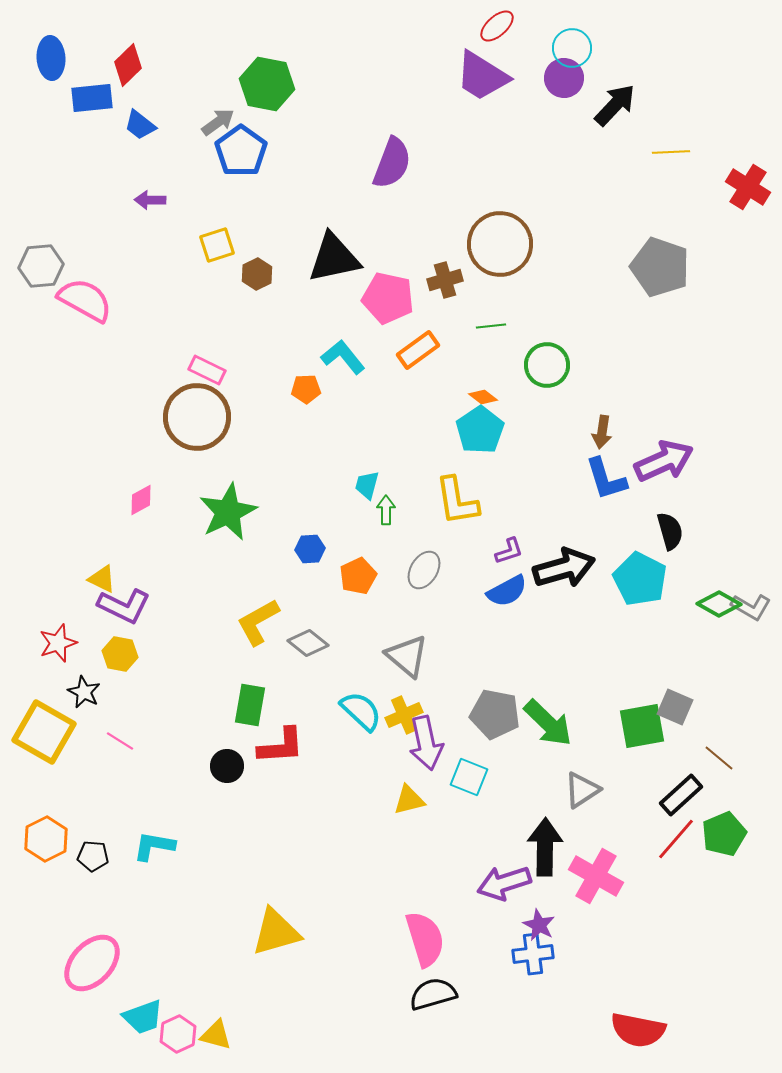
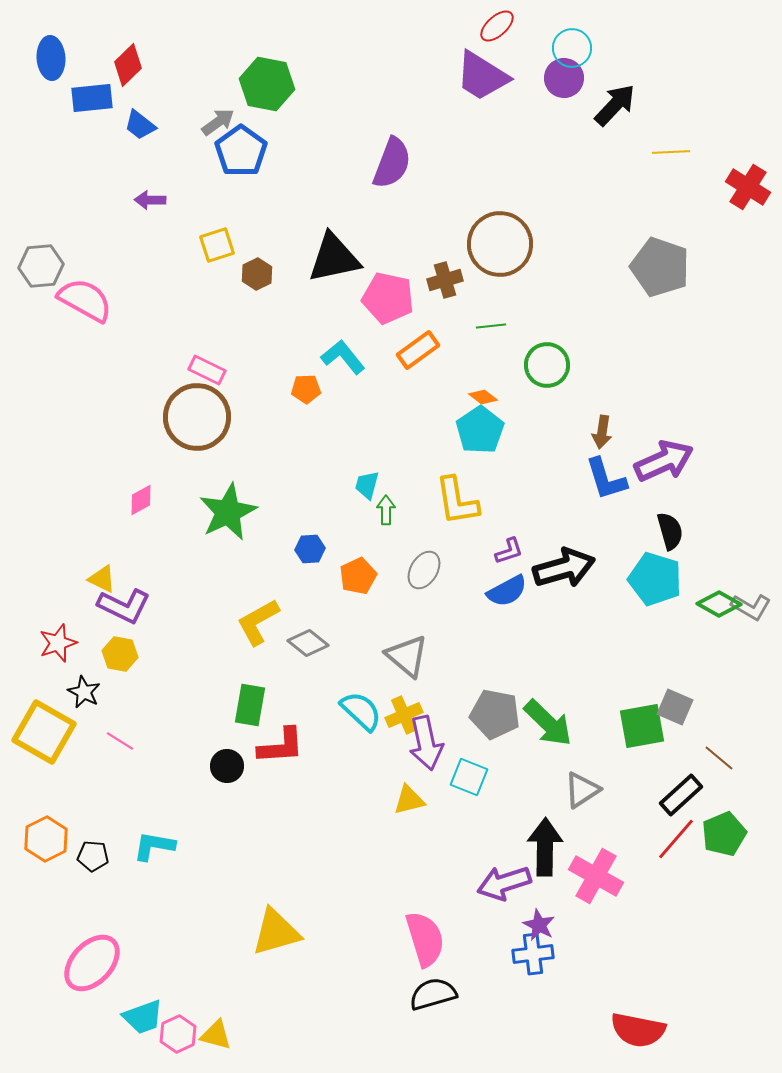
cyan pentagon at (640, 579): moved 15 px right; rotated 10 degrees counterclockwise
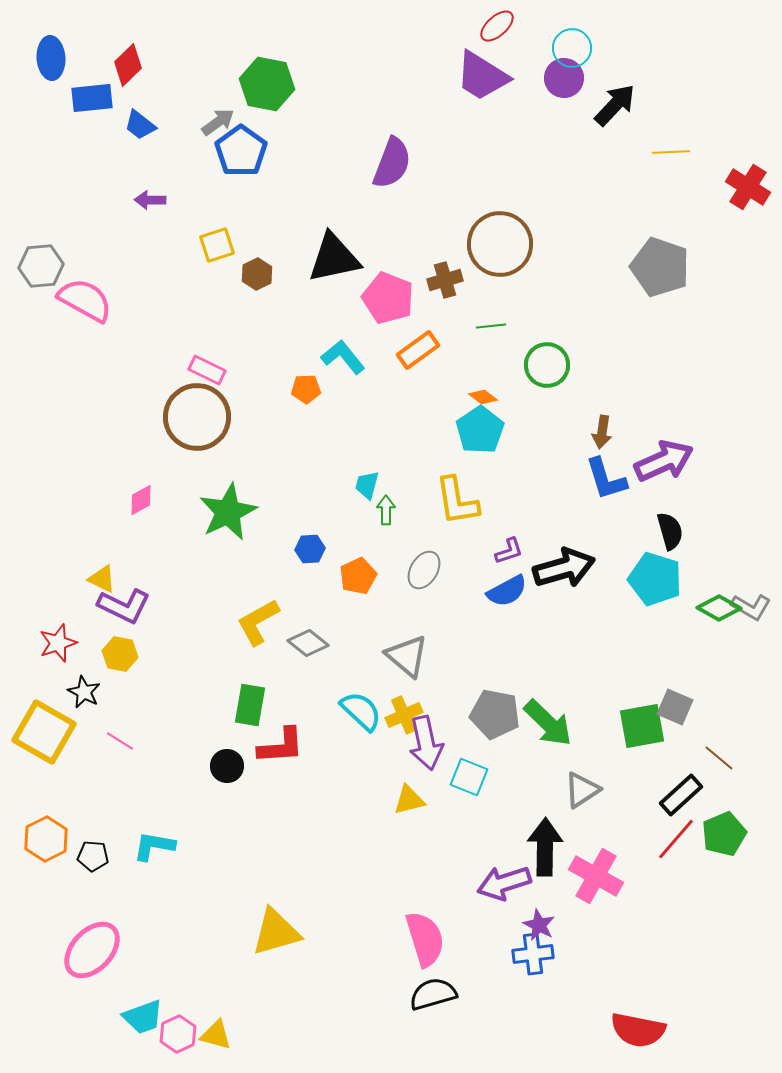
pink pentagon at (388, 298): rotated 9 degrees clockwise
green diamond at (719, 604): moved 4 px down
pink ellipse at (92, 963): moved 13 px up
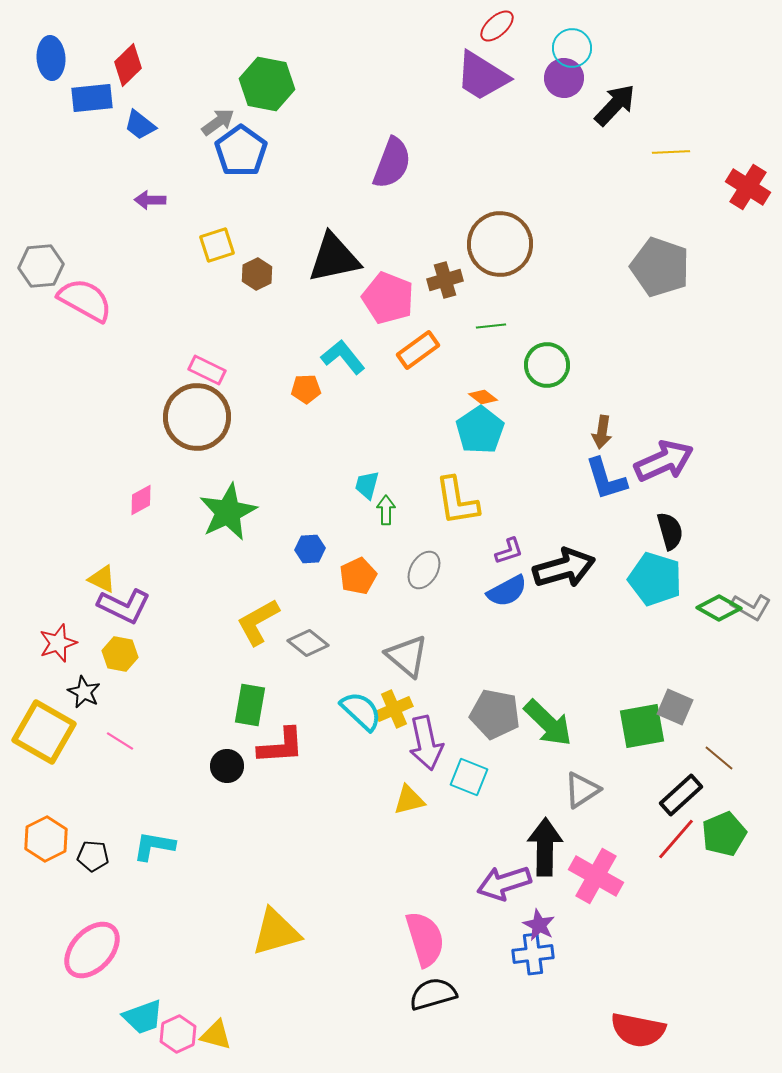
yellow cross at (404, 715): moved 10 px left, 6 px up
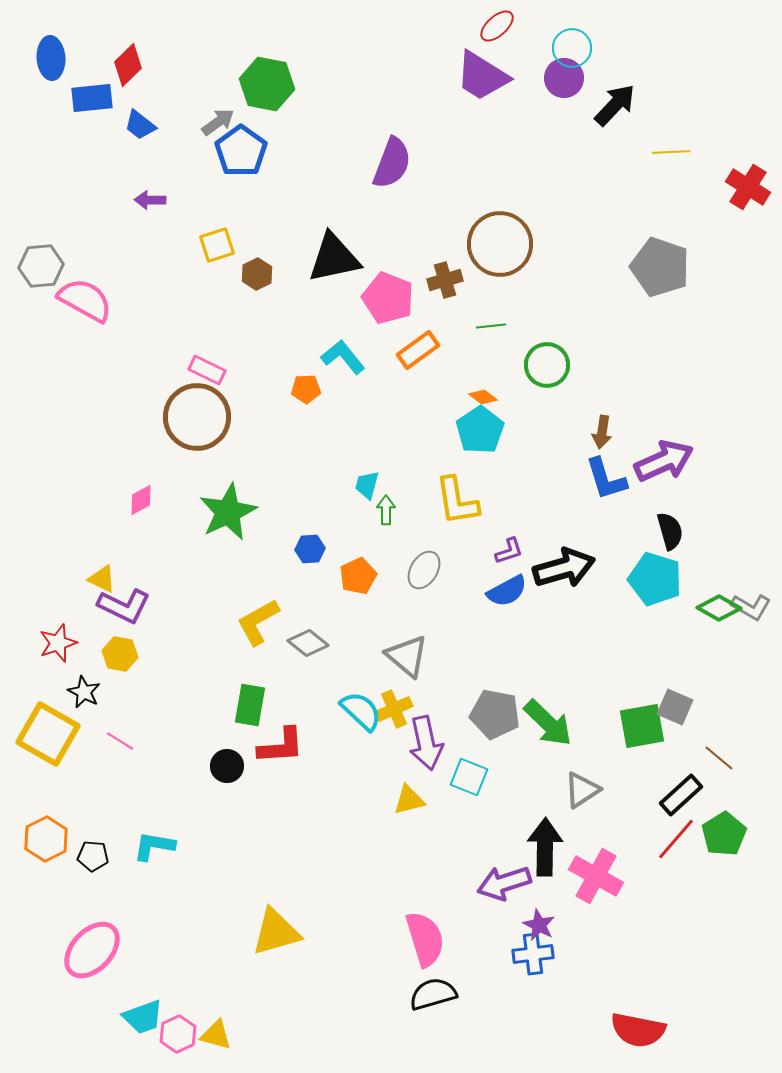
yellow square at (44, 732): moved 4 px right, 2 px down
green pentagon at (724, 834): rotated 9 degrees counterclockwise
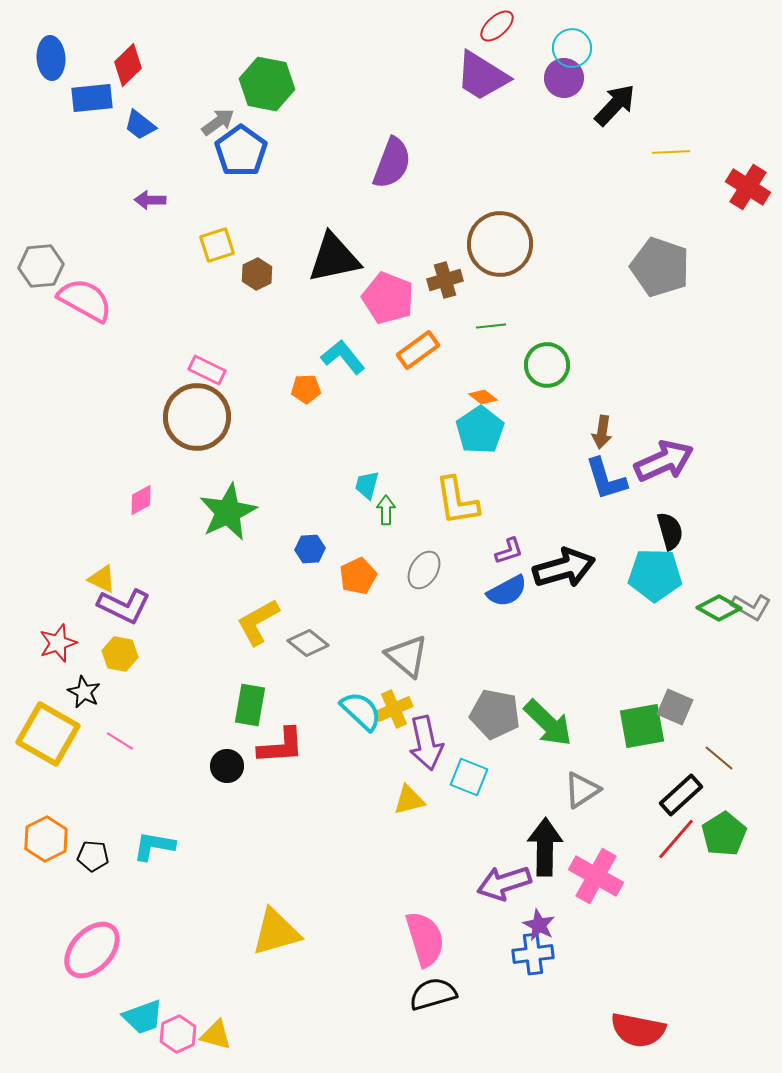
cyan pentagon at (655, 579): moved 4 px up; rotated 16 degrees counterclockwise
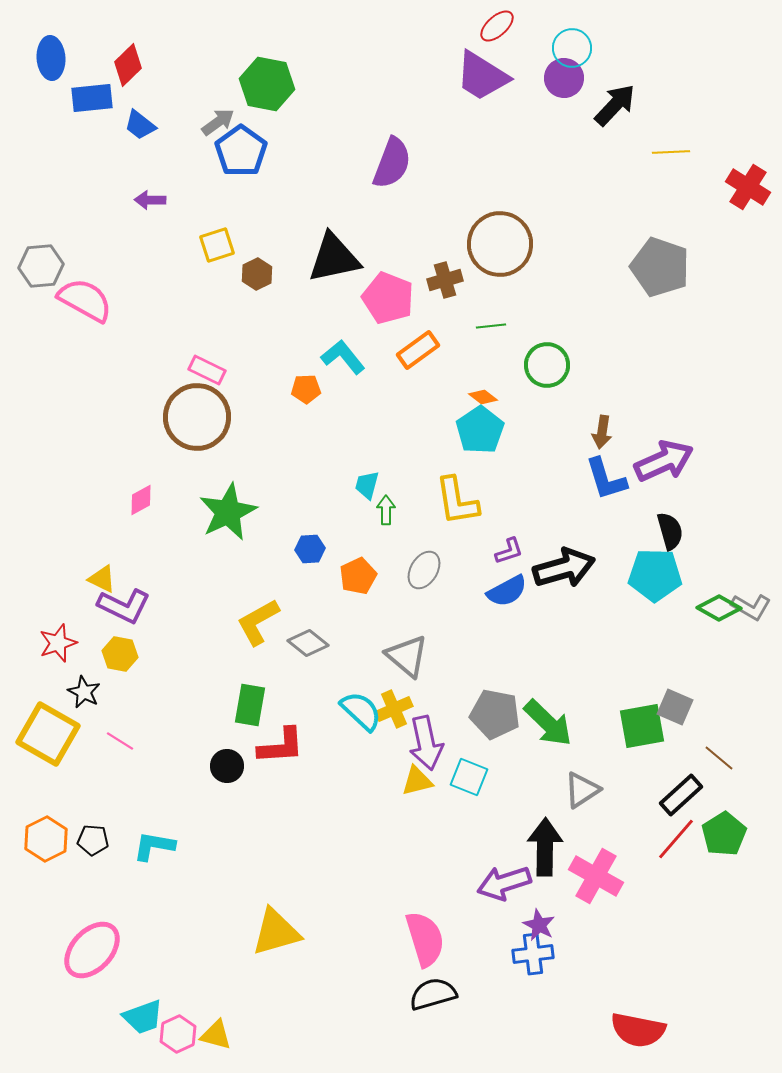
yellow triangle at (409, 800): moved 8 px right, 19 px up
black pentagon at (93, 856): moved 16 px up
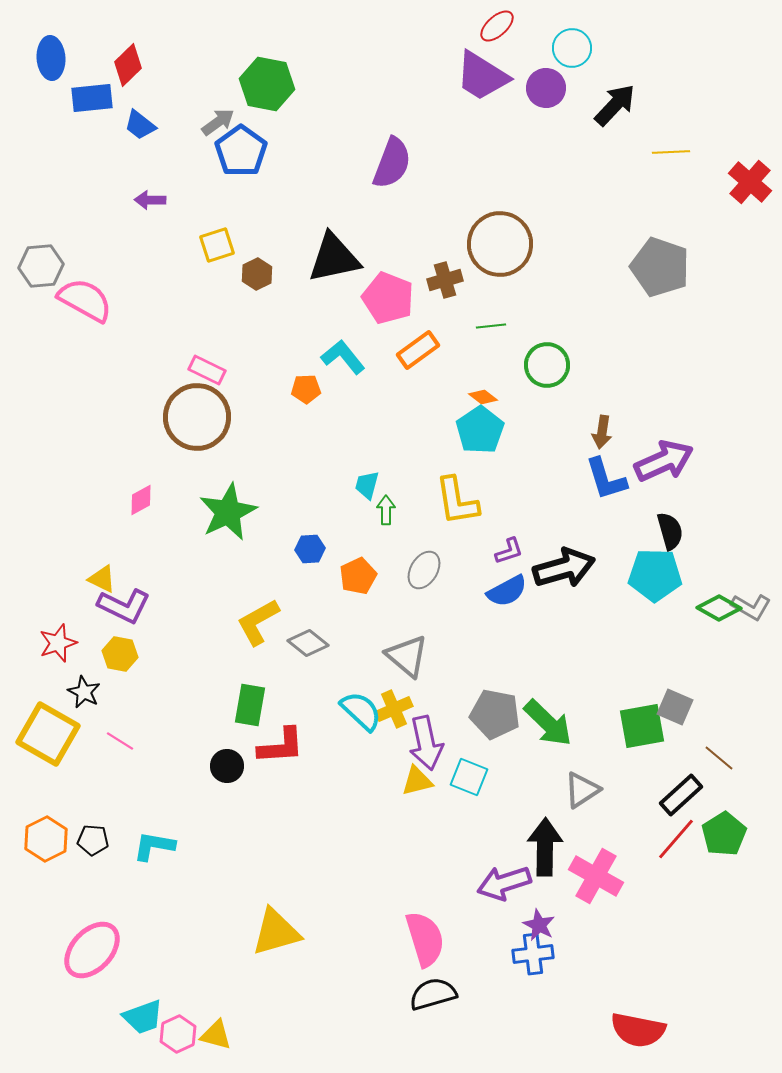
purple circle at (564, 78): moved 18 px left, 10 px down
red cross at (748, 187): moved 2 px right, 5 px up; rotated 9 degrees clockwise
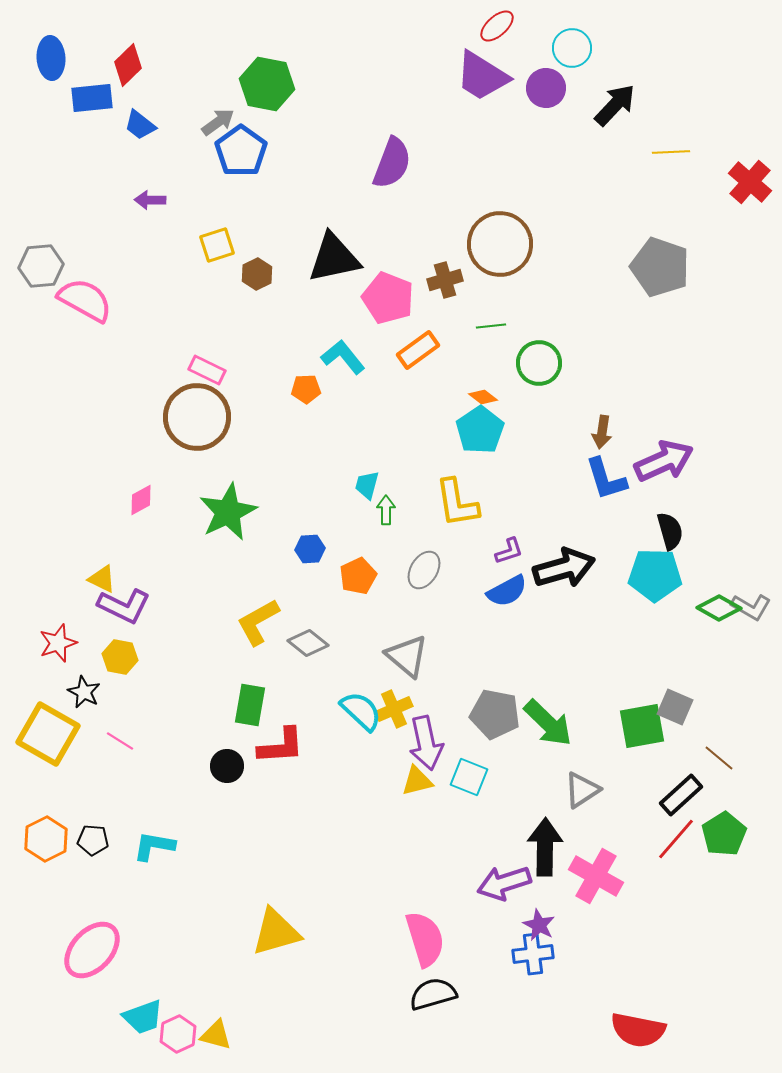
green circle at (547, 365): moved 8 px left, 2 px up
yellow L-shape at (457, 501): moved 2 px down
yellow hexagon at (120, 654): moved 3 px down
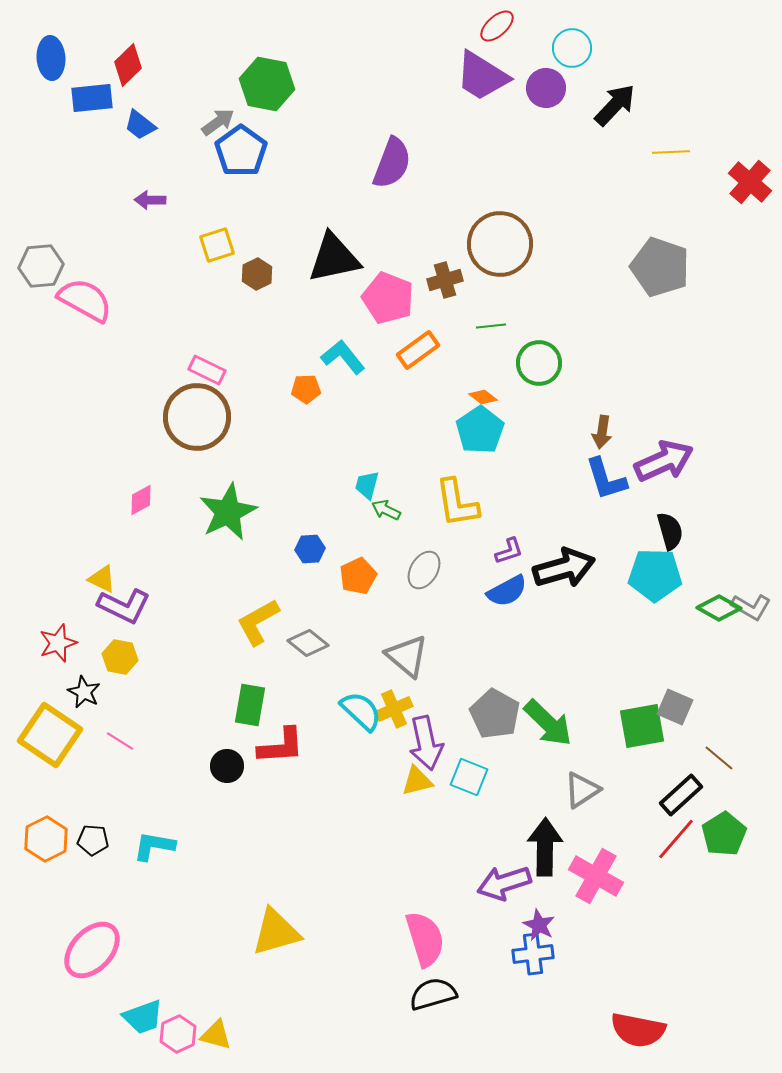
green arrow at (386, 510): rotated 64 degrees counterclockwise
gray pentagon at (495, 714): rotated 18 degrees clockwise
yellow square at (48, 734): moved 2 px right, 1 px down; rotated 4 degrees clockwise
